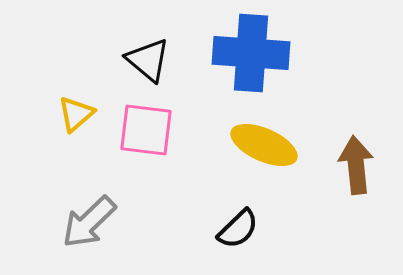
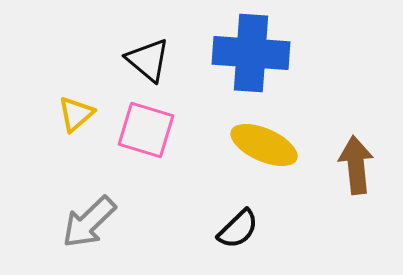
pink square: rotated 10 degrees clockwise
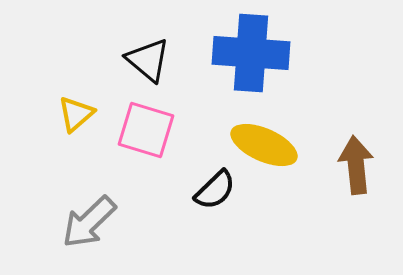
black semicircle: moved 23 px left, 39 px up
